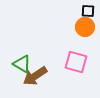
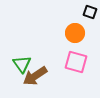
black square: moved 2 px right, 1 px down; rotated 16 degrees clockwise
orange circle: moved 10 px left, 6 px down
green triangle: rotated 24 degrees clockwise
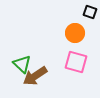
green triangle: rotated 12 degrees counterclockwise
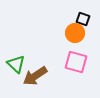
black square: moved 7 px left, 7 px down
green triangle: moved 6 px left
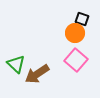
black square: moved 1 px left
pink square: moved 2 px up; rotated 25 degrees clockwise
brown arrow: moved 2 px right, 2 px up
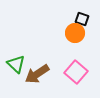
pink square: moved 12 px down
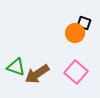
black square: moved 2 px right, 4 px down
green triangle: moved 3 px down; rotated 24 degrees counterclockwise
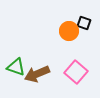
orange circle: moved 6 px left, 2 px up
brown arrow: rotated 10 degrees clockwise
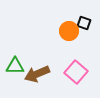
green triangle: moved 1 px left, 1 px up; rotated 18 degrees counterclockwise
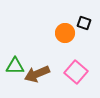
orange circle: moved 4 px left, 2 px down
